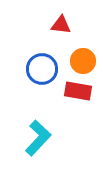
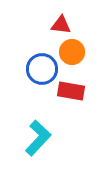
orange circle: moved 11 px left, 9 px up
red rectangle: moved 7 px left
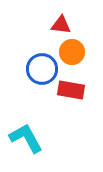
red rectangle: moved 1 px up
cyan L-shape: moved 12 px left; rotated 72 degrees counterclockwise
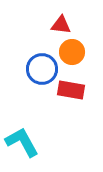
cyan L-shape: moved 4 px left, 4 px down
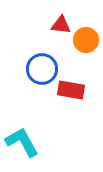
orange circle: moved 14 px right, 12 px up
